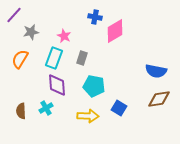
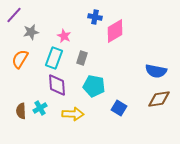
cyan cross: moved 6 px left
yellow arrow: moved 15 px left, 2 px up
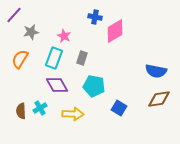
purple diamond: rotated 25 degrees counterclockwise
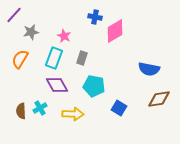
blue semicircle: moved 7 px left, 2 px up
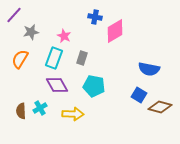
brown diamond: moved 1 px right, 8 px down; rotated 25 degrees clockwise
blue square: moved 20 px right, 13 px up
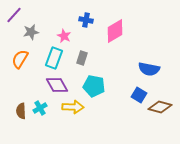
blue cross: moved 9 px left, 3 px down
yellow arrow: moved 7 px up
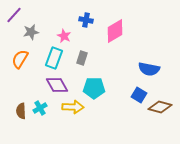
cyan pentagon: moved 2 px down; rotated 10 degrees counterclockwise
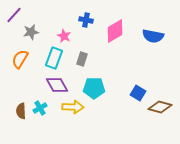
gray rectangle: moved 1 px down
blue semicircle: moved 4 px right, 33 px up
blue square: moved 1 px left, 2 px up
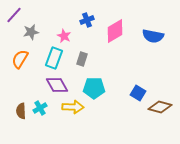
blue cross: moved 1 px right; rotated 32 degrees counterclockwise
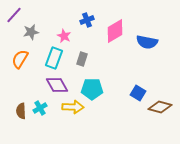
blue semicircle: moved 6 px left, 6 px down
cyan pentagon: moved 2 px left, 1 px down
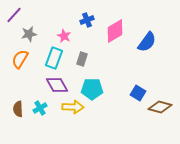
gray star: moved 2 px left, 2 px down
blue semicircle: rotated 65 degrees counterclockwise
brown semicircle: moved 3 px left, 2 px up
